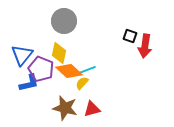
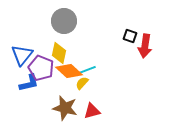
purple pentagon: moved 1 px up
red triangle: moved 2 px down
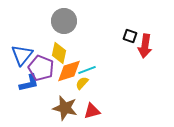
orange diamond: rotated 60 degrees counterclockwise
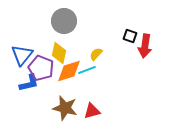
yellow semicircle: moved 14 px right, 29 px up
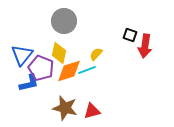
black square: moved 1 px up
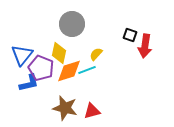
gray circle: moved 8 px right, 3 px down
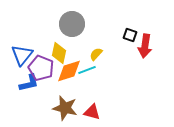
red triangle: moved 1 px down; rotated 30 degrees clockwise
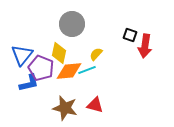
orange diamond: rotated 12 degrees clockwise
red triangle: moved 3 px right, 7 px up
